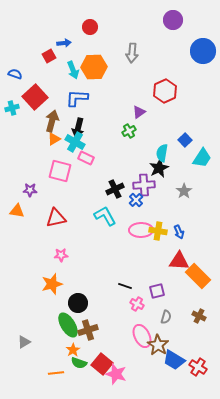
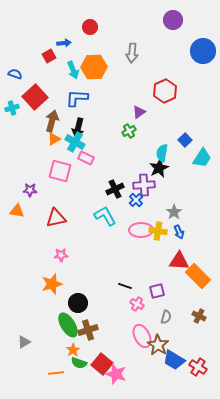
gray star at (184, 191): moved 10 px left, 21 px down
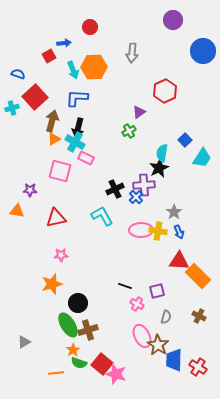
blue semicircle at (15, 74): moved 3 px right
blue cross at (136, 200): moved 3 px up
cyan L-shape at (105, 216): moved 3 px left
blue trapezoid at (174, 360): rotated 60 degrees clockwise
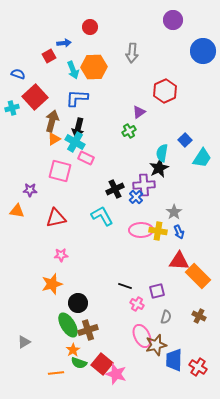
brown star at (158, 345): moved 2 px left; rotated 25 degrees clockwise
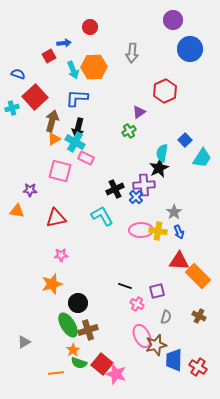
blue circle at (203, 51): moved 13 px left, 2 px up
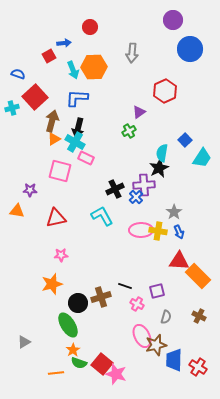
brown cross at (88, 330): moved 13 px right, 33 px up
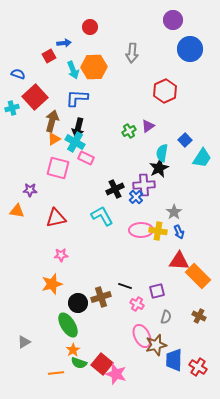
purple triangle at (139, 112): moved 9 px right, 14 px down
pink square at (60, 171): moved 2 px left, 3 px up
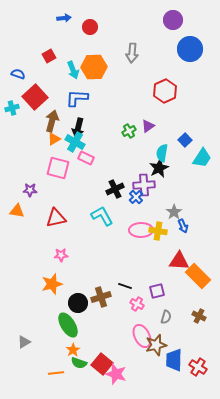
blue arrow at (64, 43): moved 25 px up
blue arrow at (179, 232): moved 4 px right, 6 px up
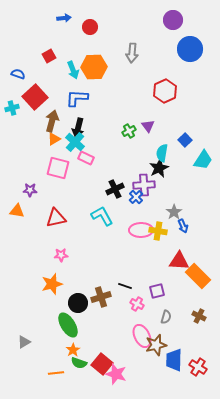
purple triangle at (148, 126): rotated 32 degrees counterclockwise
cyan cross at (75, 142): rotated 12 degrees clockwise
cyan trapezoid at (202, 158): moved 1 px right, 2 px down
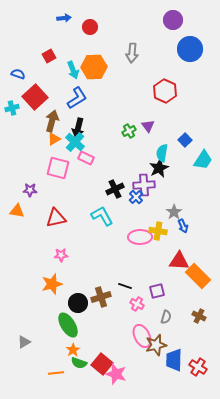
red hexagon at (165, 91): rotated 10 degrees counterclockwise
blue L-shape at (77, 98): rotated 145 degrees clockwise
pink ellipse at (141, 230): moved 1 px left, 7 px down
